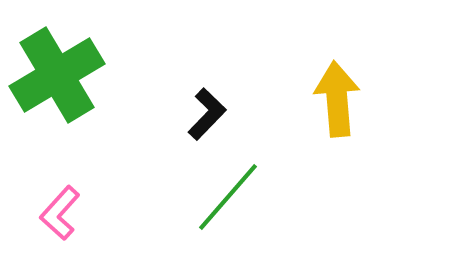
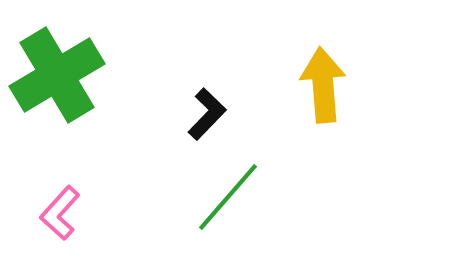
yellow arrow: moved 14 px left, 14 px up
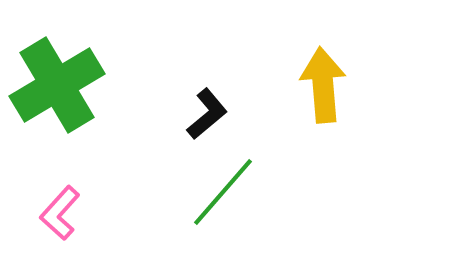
green cross: moved 10 px down
black L-shape: rotated 6 degrees clockwise
green line: moved 5 px left, 5 px up
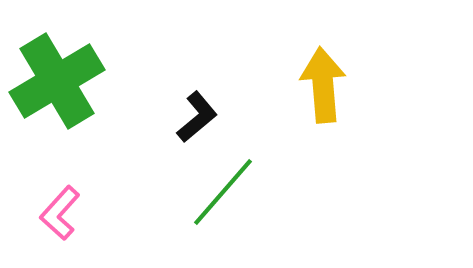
green cross: moved 4 px up
black L-shape: moved 10 px left, 3 px down
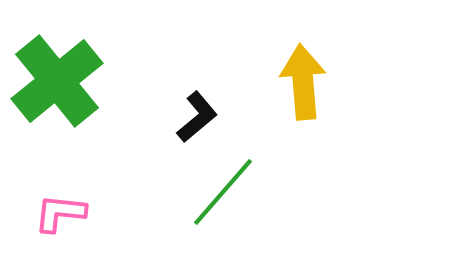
green cross: rotated 8 degrees counterclockwise
yellow arrow: moved 20 px left, 3 px up
pink L-shape: rotated 54 degrees clockwise
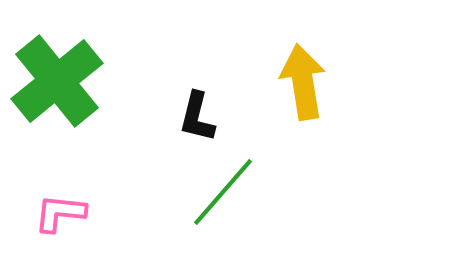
yellow arrow: rotated 4 degrees counterclockwise
black L-shape: rotated 144 degrees clockwise
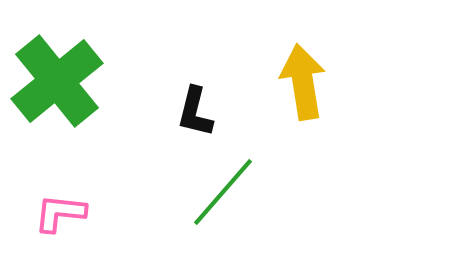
black L-shape: moved 2 px left, 5 px up
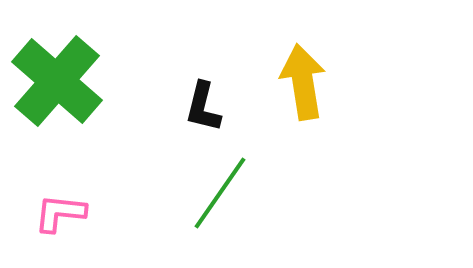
green cross: rotated 10 degrees counterclockwise
black L-shape: moved 8 px right, 5 px up
green line: moved 3 px left, 1 px down; rotated 6 degrees counterclockwise
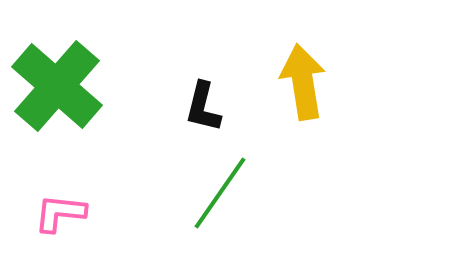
green cross: moved 5 px down
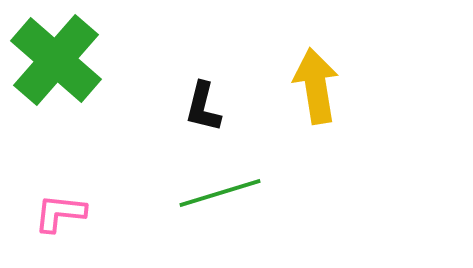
yellow arrow: moved 13 px right, 4 px down
green cross: moved 1 px left, 26 px up
green line: rotated 38 degrees clockwise
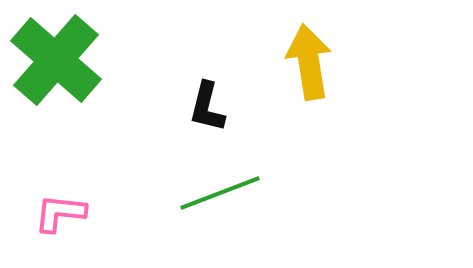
yellow arrow: moved 7 px left, 24 px up
black L-shape: moved 4 px right
green line: rotated 4 degrees counterclockwise
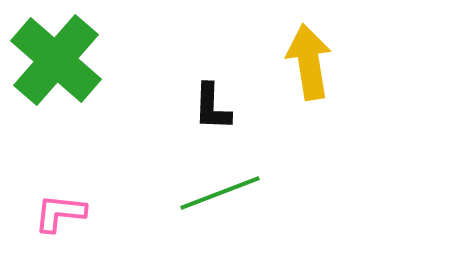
black L-shape: moved 5 px right; rotated 12 degrees counterclockwise
